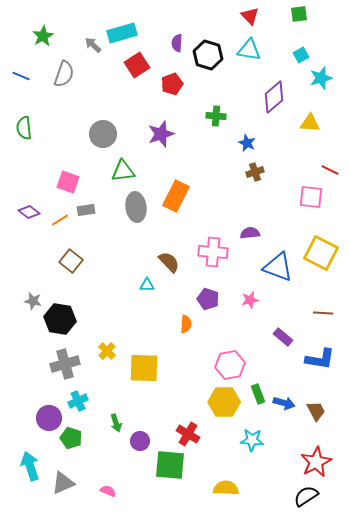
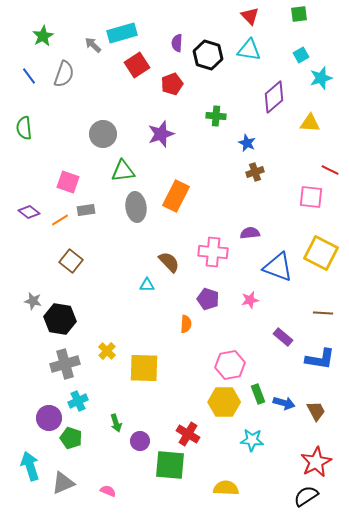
blue line at (21, 76): moved 8 px right; rotated 30 degrees clockwise
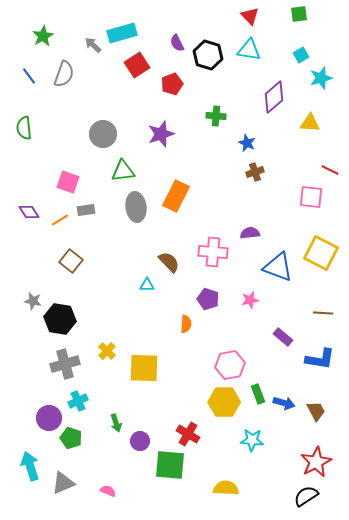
purple semicircle at (177, 43): rotated 30 degrees counterclockwise
purple diamond at (29, 212): rotated 20 degrees clockwise
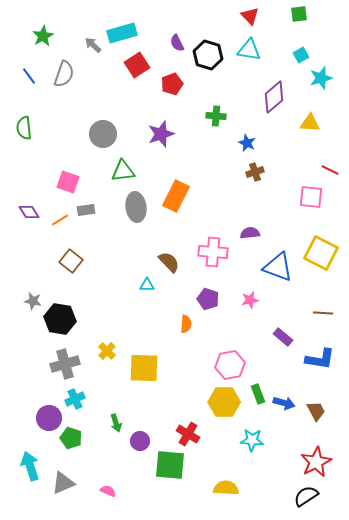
cyan cross at (78, 401): moved 3 px left, 2 px up
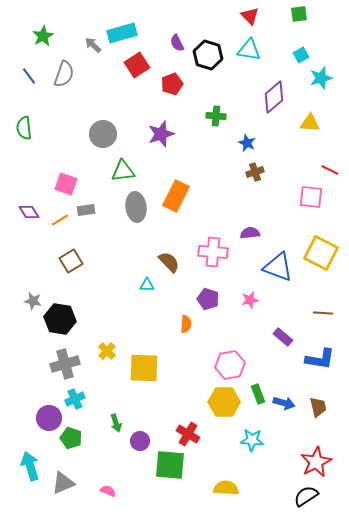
pink square at (68, 182): moved 2 px left, 2 px down
brown square at (71, 261): rotated 20 degrees clockwise
brown trapezoid at (316, 411): moved 2 px right, 4 px up; rotated 15 degrees clockwise
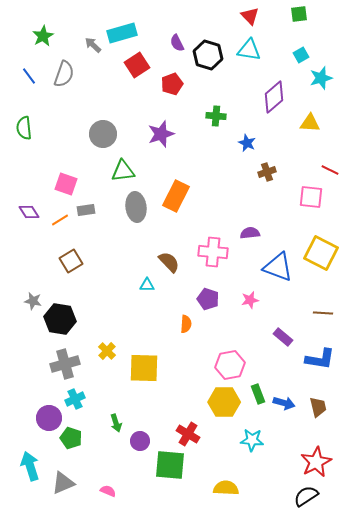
brown cross at (255, 172): moved 12 px right
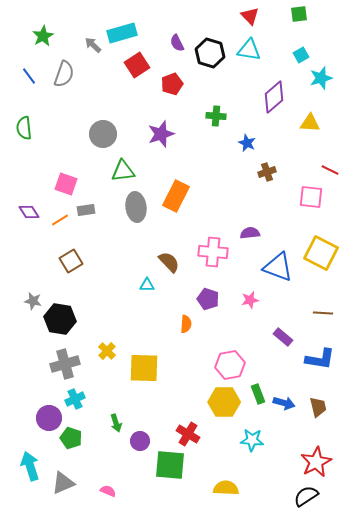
black hexagon at (208, 55): moved 2 px right, 2 px up
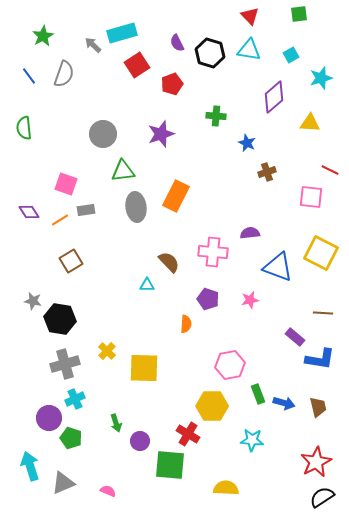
cyan square at (301, 55): moved 10 px left
purple rectangle at (283, 337): moved 12 px right
yellow hexagon at (224, 402): moved 12 px left, 4 px down
black semicircle at (306, 496): moved 16 px right, 1 px down
